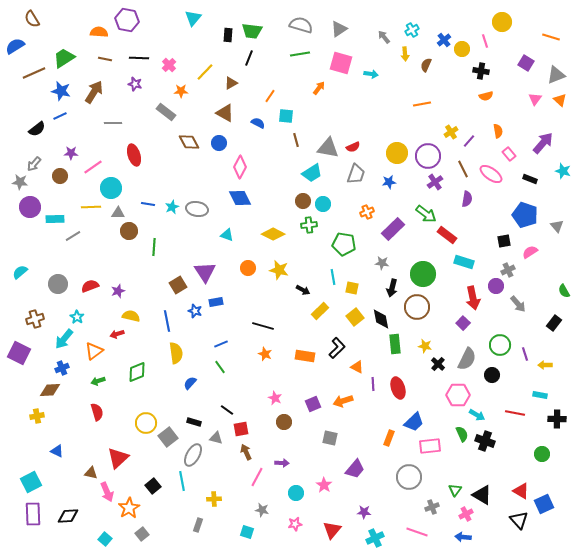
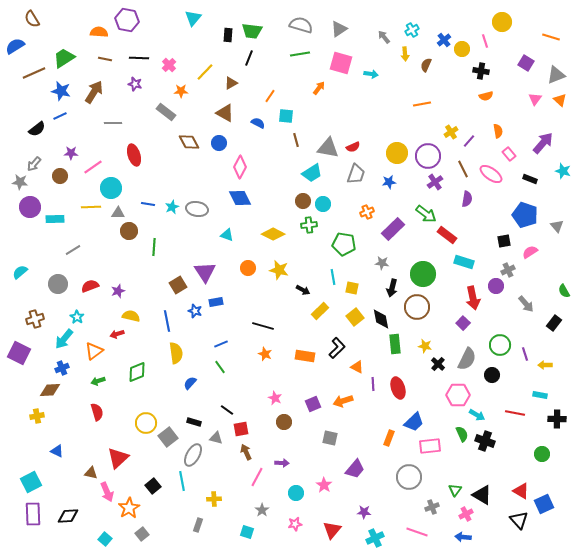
gray line at (73, 236): moved 14 px down
gray arrow at (518, 304): moved 8 px right
gray star at (262, 510): rotated 24 degrees clockwise
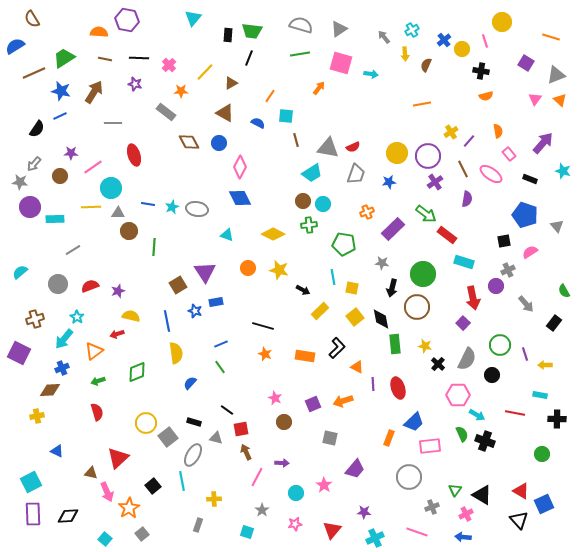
black semicircle at (37, 129): rotated 18 degrees counterclockwise
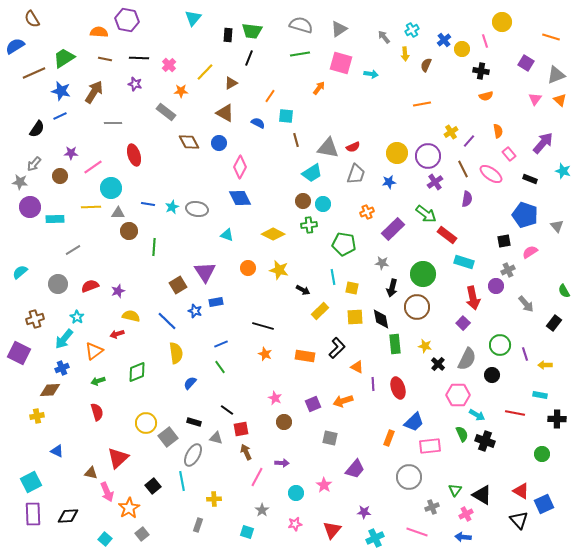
yellow square at (355, 317): rotated 36 degrees clockwise
blue line at (167, 321): rotated 35 degrees counterclockwise
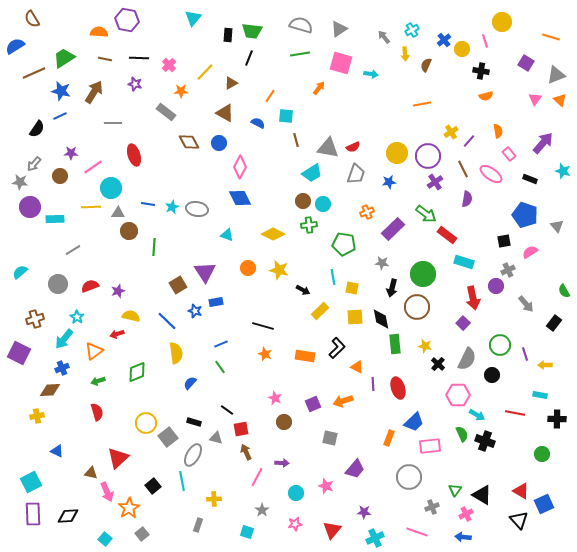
pink star at (324, 485): moved 2 px right, 1 px down; rotated 14 degrees counterclockwise
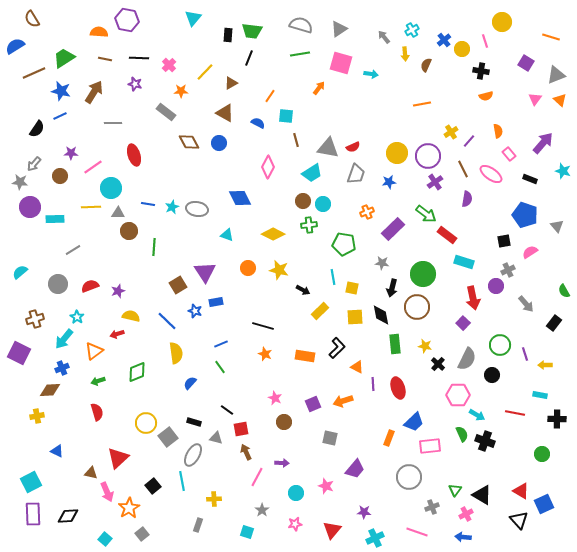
pink diamond at (240, 167): moved 28 px right
black diamond at (381, 319): moved 4 px up
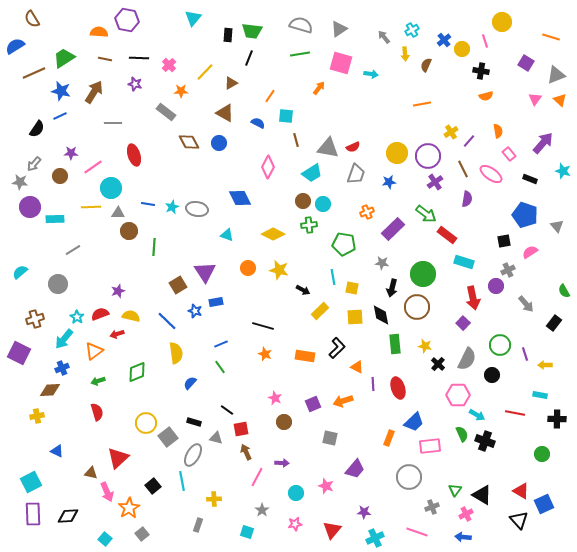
red semicircle at (90, 286): moved 10 px right, 28 px down
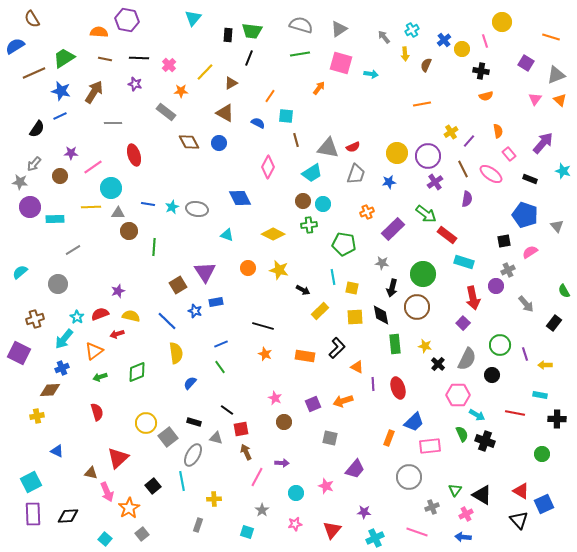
green arrow at (98, 381): moved 2 px right, 4 px up
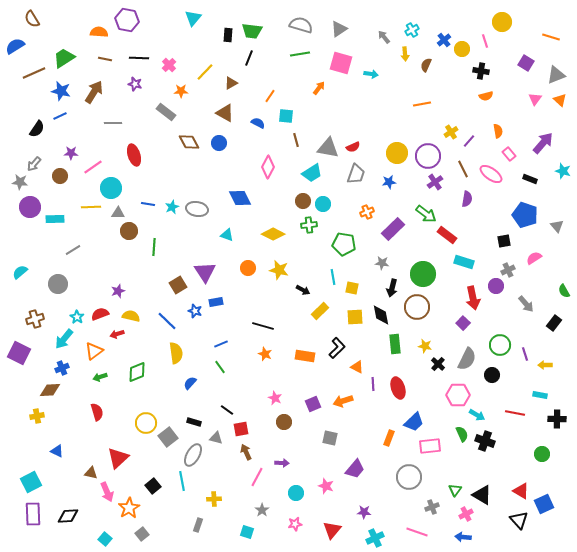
pink semicircle at (530, 252): moved 4 px right, 6 px down
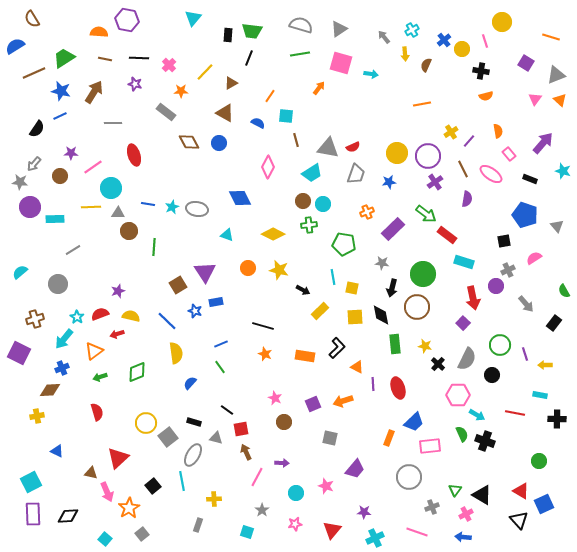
green circle at (542, 454): moved 3 px left, 7 px down
